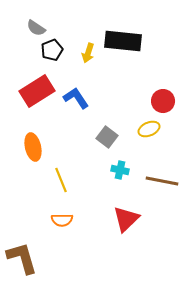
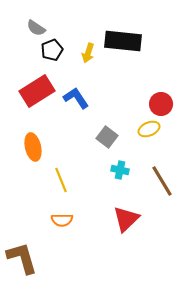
red circle: moved 2 px left, 3 px down
brown line: rotated 48 degrees clockwise
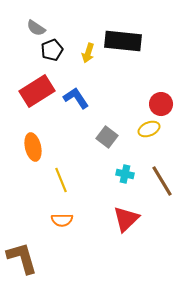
cyan cross: moved 5 px right, 4 px down
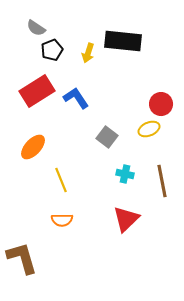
orange ellipse: rotated 56 degrees clockwise
brown line: rotated 20 degrees clockwise
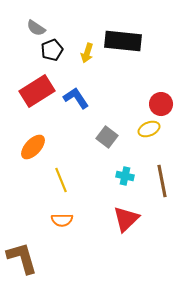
yellow arrow: moved 1 px left
cyan cross: moved 2 px down
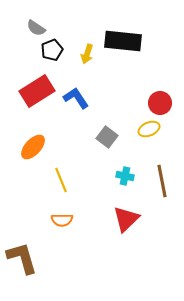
yellow arrow: moved 1 px down
red circle: moved 1 px left, 1 px up
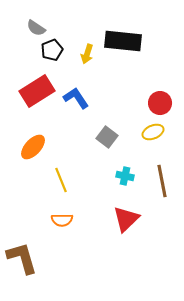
yellow ellipse: moved 4 px right, 3 px down
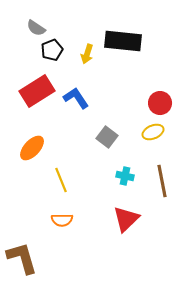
orange ellipse: moved 1 px left, 1 px down
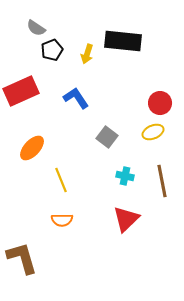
red rectangle: moved 16 px left; rotated 8 degrees clockwise
